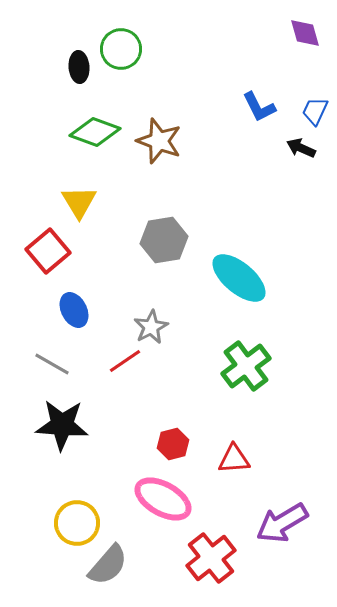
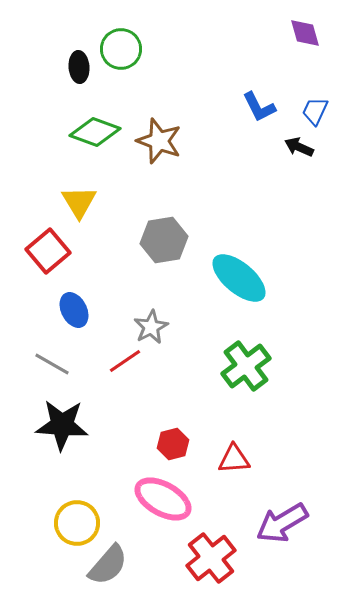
black arrow: moved 2 px left, 1 px up
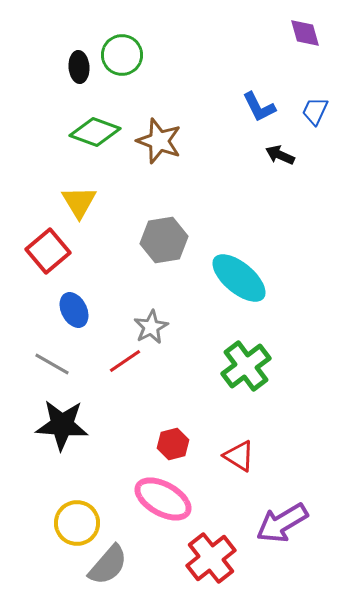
green circle: moved 1 px right, 6 px down
black arrow: moved 19 px left, 8 px down
red triangle: moved 5 px right, 3 px up; rotated 36 degrees clockwise
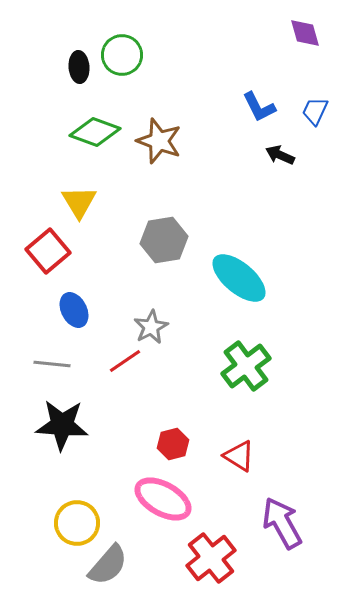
gray line: rotated 24 degrees counterclockwise
purple arrow: rotated 92 degrees clockwise
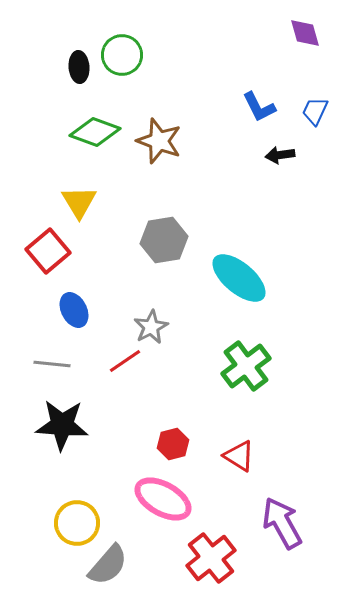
black arrow: rotated 32 degrees counterclockwise
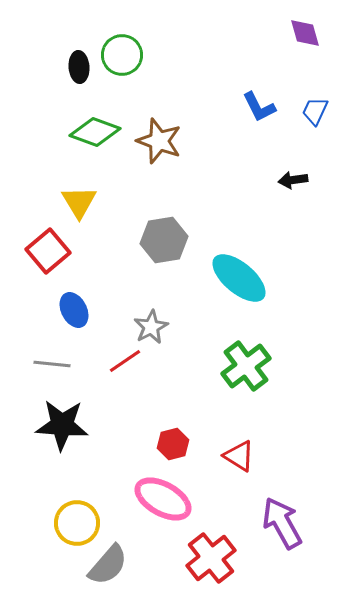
black arrow: moved 13 px right, 25 px down
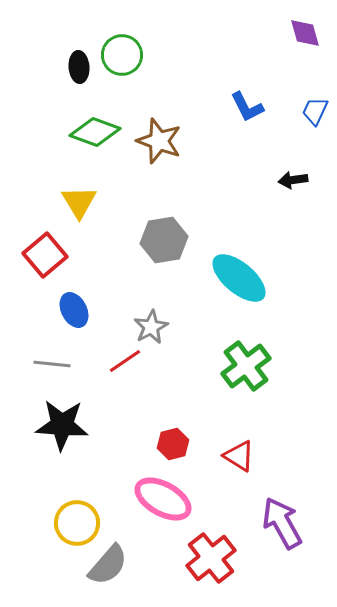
blue L-shape: moved 12 px left
red square: moved 3 px left, 4 px down
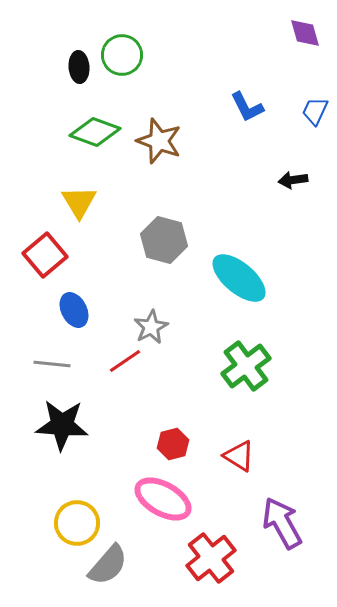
gray hexagon: rotated 24 degrees clockwise
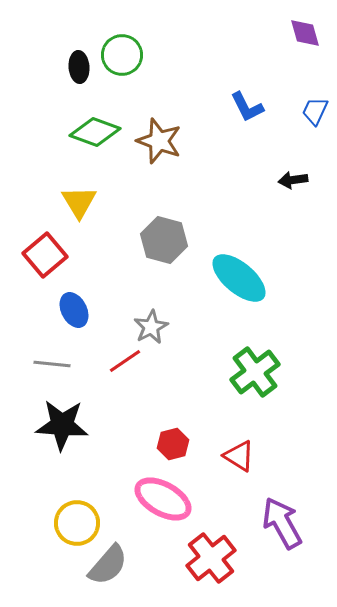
green cross: moved 9 px right, 6 px down
